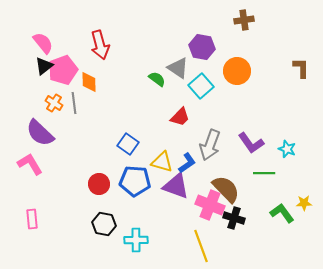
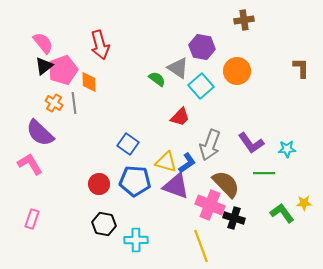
cyan star: rotated 24 degrees counterclockwise
yellow triangle: moved 4 px right
brown semicircle: moved 5 px up
pink rectangle: rotated 24 degrees clockwise
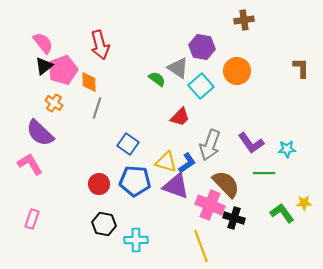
gray line: moved 23 px right, 5 px down; rotated 25 degrees clockwise
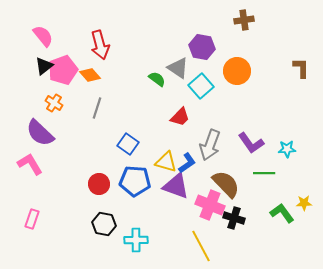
pink semicircle: moved 7 px up
orange diamond: moved 1 px right, 7 px up; rotated 40 degrees counterclockwise
yellow line: rotated 8 degrees counterclockwise
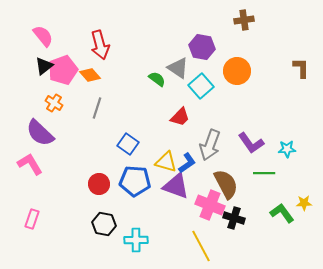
brown semicircle: rotated 16 degrees clockwise
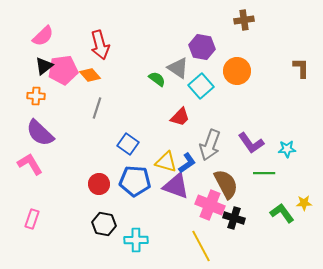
pink semicircle: rotated 85 degrees clockwise
pink pentagon: rotated 12 degrees clockwise
orange cross: moved 18 px left, 7 px up; rotated 30 degrees counterclockwise
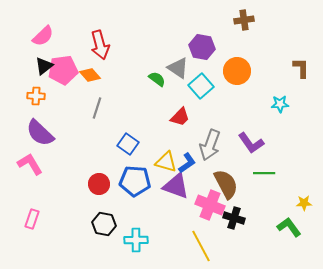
cyan star: moved 7 px left, 45 px up
green L-shape: moved 7 px right, 14 px down
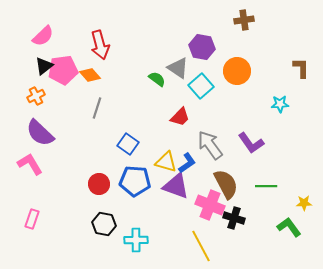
orange cross: rotated 30 degrees counterclockwise
gray arrow: rotated 124 degrees clockwise
green line: moved 2 px right, 13 px down
